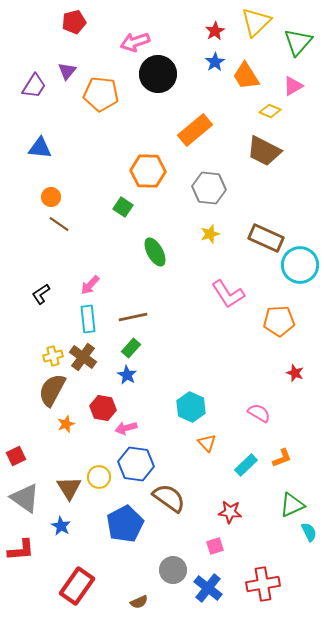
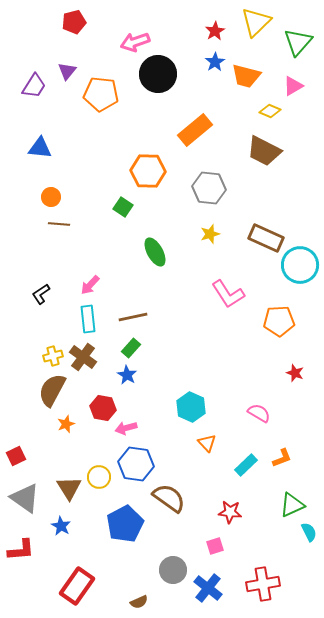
orange trapezoid at (246, 76): rotated 44 degrees counterclockwise
brown line at (59, 224): rotated 30 degrees counterclockwise
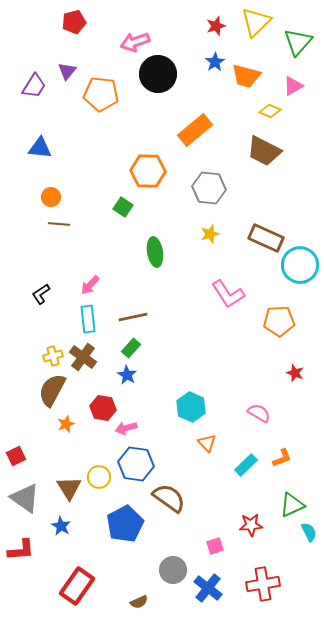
red star at (215, 31): moved 1 px right, 5 px up; rotated 12 degrees clockwise
green ellipse at (155, 252): rotated 20 degrees clockwise
red star at (230, 512): moved 21 px right, 13 px down; rotated 10 degrees counterclockwise
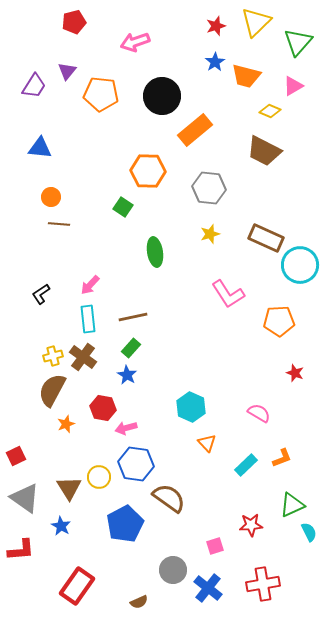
black circle at (158, 74): moved 4 px right, 22 px down
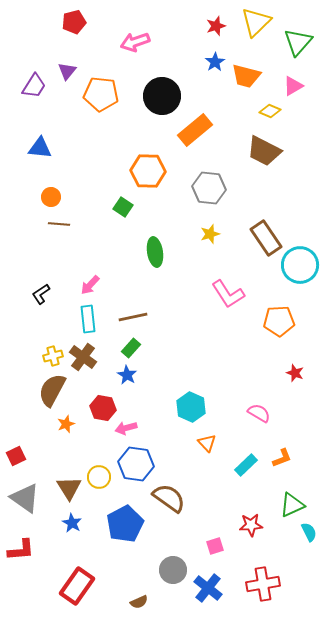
brown rectangle at (266, 238): rotated 32 degrees clockwise
blue star at (61, 526): moved 11 px right, 3 px up
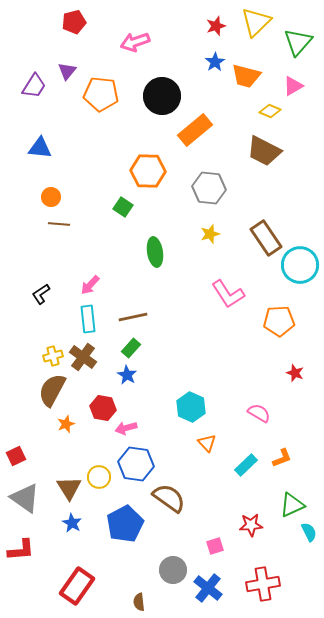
brown semicircle at (139, 602): rotated 108 degrees clockwise
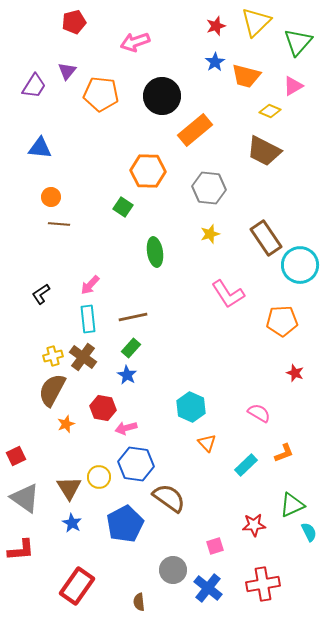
orange pentagon at (279, 321): moved 3 px right
orange L-shape at (282, 458): moved 2 px right, 5 px up
red star at (251, 525): moved 3 px right
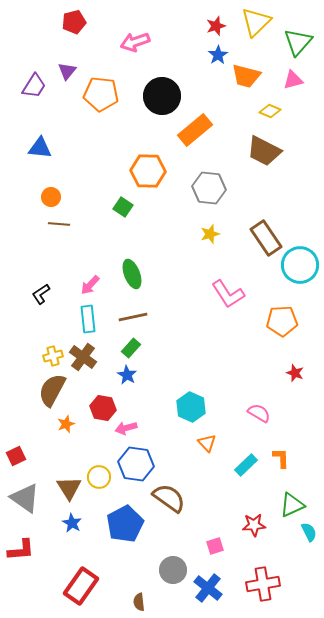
blue star at (215, 62): moved 3 px right, 7 px up
pink triangle at (293, 86): moved 6 px up; rotated 15 degrees clockwise
green ellipse at (155, 252): moved 23 px left, 22 px down; rotated 12 degrees counterclockwise
orange L-shape at (284, 453): moved 3 px left, 5 px down; rotated 70 degrees counterclockwise
red rectangle at (77, 586): moved 4 px right
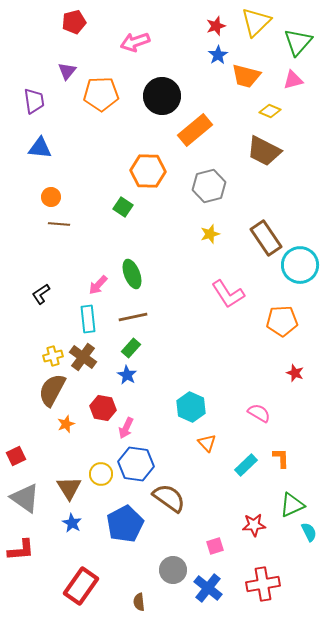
purple trapezoid at (34, 86): moved 15 px down; rotated 40 degrees counterclockwise
orange pentagon at (101, 94): rotated 8 degrees counterclockwise
gray hexagon at (209, 188): moved 2 px up; rotated 20 degrees counterclockwise
pink arrow at (90, 285): moved 8 px right
pink arrow at (126, 428): rotated 50 degrees counterclockwise
yellow circle at (99, 477): moved 2 px right, 3 px up
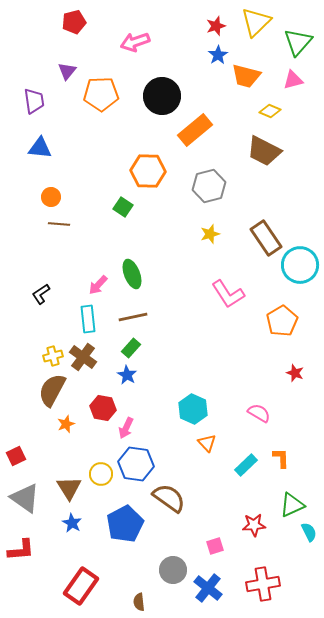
orange pentagon at (282, 321): rotated 28 degrees counterclockwise
cyan hexagon at (191, 407): moved 2 px right, 2 px down
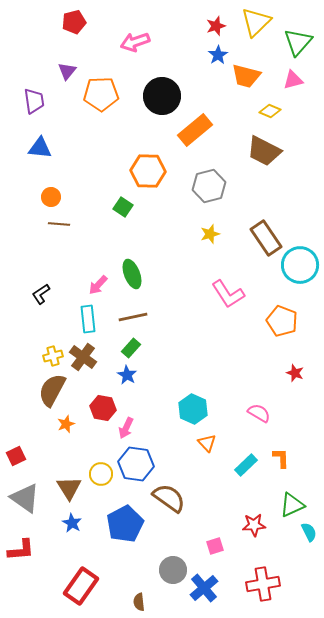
orange pentagon at (282, 321): rotated 20 degrees counterclockwise
blue cross at (208, 588): moved 4 px left; rotated 12 degrees clockwise
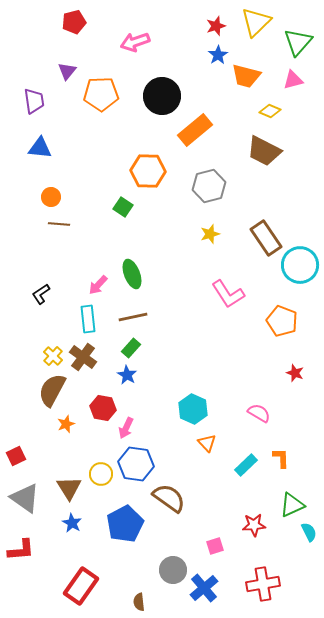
yellow cross at (53, 356): rotated 30 degrees counterclockwise
